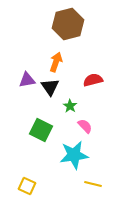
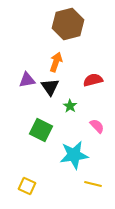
pink semicircle: moved 12 px right
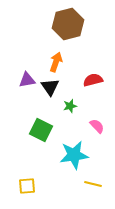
green star: rotated 24 degrees clockwise
yellow square: rotated 30 degrees counterclockwise
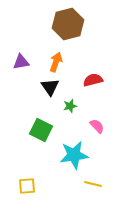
purple triangle: moved 6 px left, 18 px up
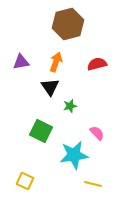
red semicircle: moved 4 px right, 16 px up
pink semicircle: moved 7 px down
green square: moved 1 px down
yellow square: moved 2 px left, 5 px up; rotated 30 degrees clockwise
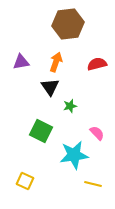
brown hexagon: rotated 8 degrees clockwise
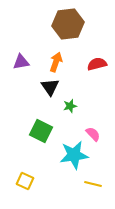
pink semicircle: moved 4 px left, 1 px down
